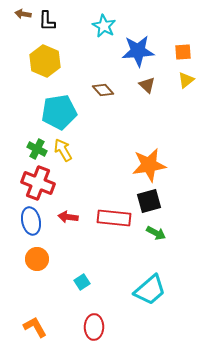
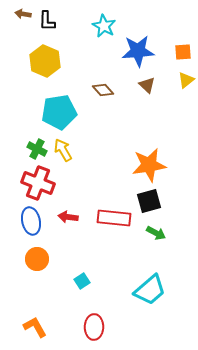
cyan square: moved 1 px up
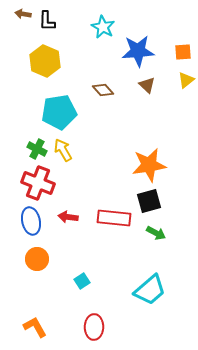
cyan star: moved 1 px left, 1 px down
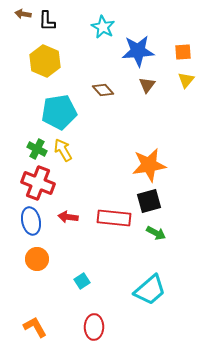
yellow triangle: rotated 12 degrees counterclockwise
brown triangle: rotated 24 degrees clockwise
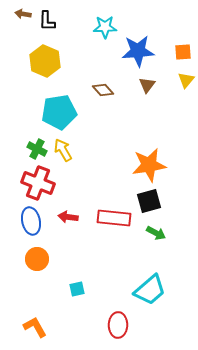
cyan star: moved 2 px right; rotated 30 degrees counterclockwise
cyan square: moved 5 px left, 8 px down; rotated 21 degrees clockwise
red ellipse: moved 24 px right, 2 px up
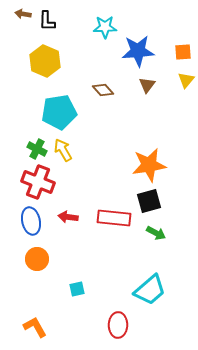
red cross: moved 1 px up
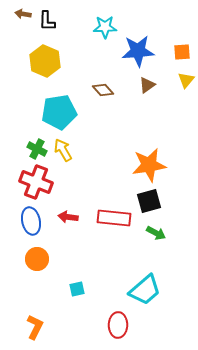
orange square: moved 1 px left
brown triangle: rotated 18 degrees clockwise
red cross: moved 2 px left
cyan trapezoid: moved 5 px left
orange L-shape: rotated 55 degrees clockwise
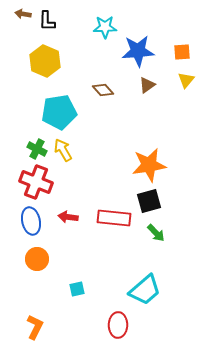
green arrow: rotated 18 degrees clockwise
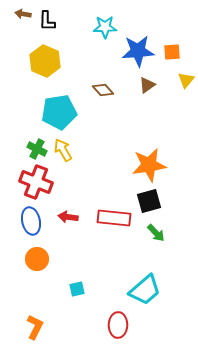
orange square: moved 10 px left
